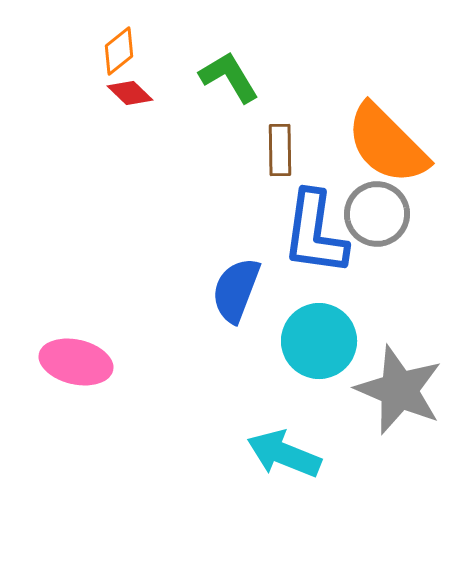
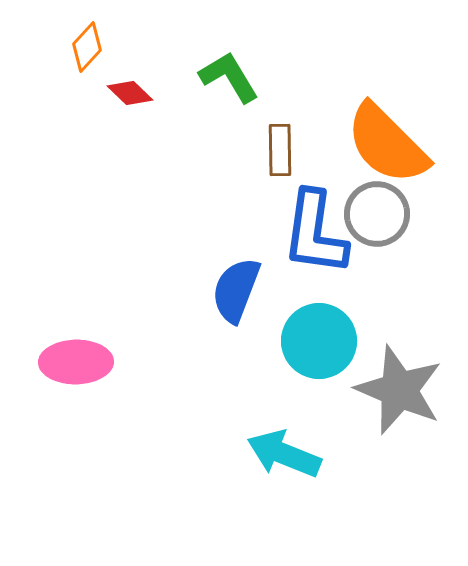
orange diamond: moved 32 px left, 4 px up; rotated 9 degrees counterclockwise
pink ellipse: rotated 14 degrees counterclockwise
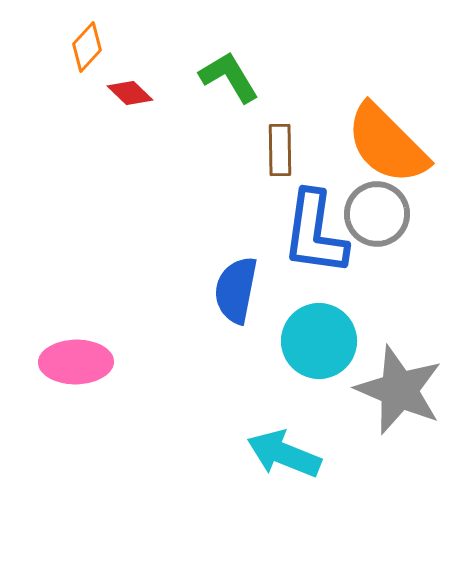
blue semicircle: rotated 10 degrees counterclockwise
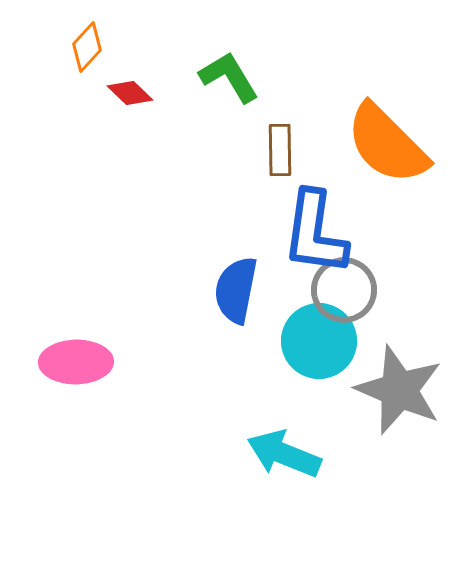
gray circle: moved 33 px left, 76 px down
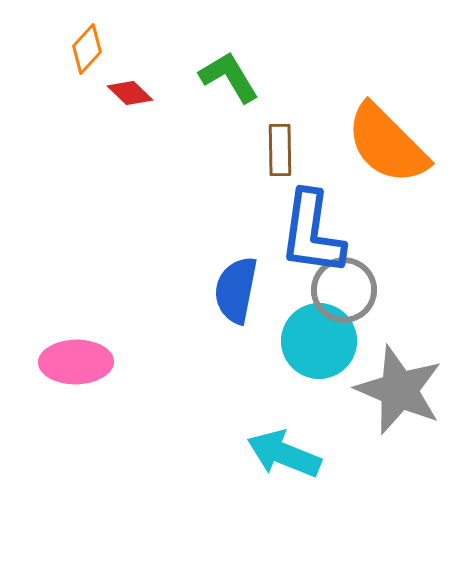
orange diamond: moved 2 px down
blue L-shape: moved 3 px left
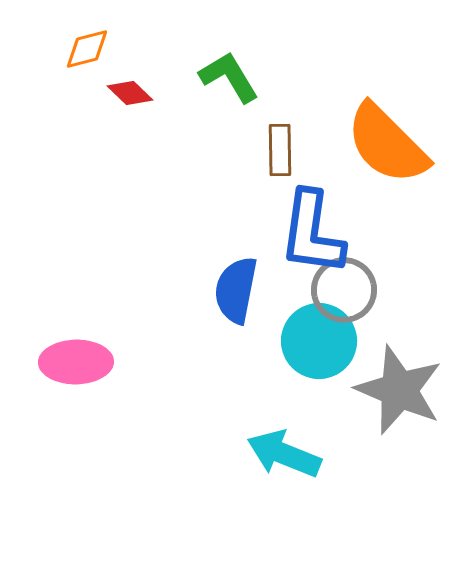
orange diamond: rotated 33 degrees clockwise
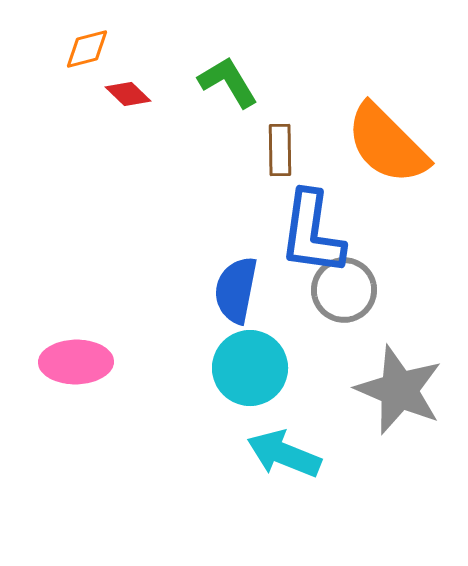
green L-shape: moved 1 px left, 5 px down
red diamond: moved 2 px left, 1 px down
cyan circle: moved 69 px left, 27 px down
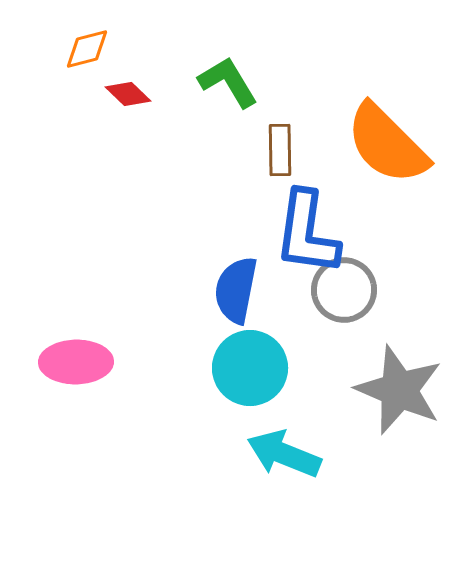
blue L-shape: moved 5 px left
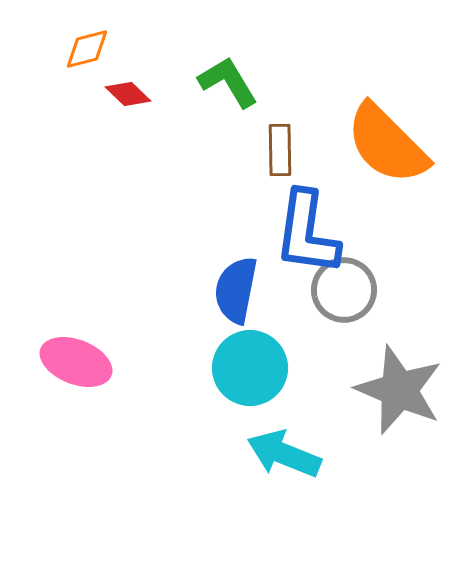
pink ellipse: rotated 22 degrees clockwise
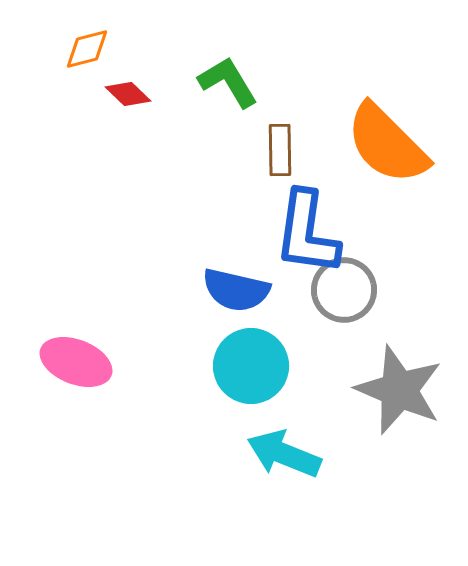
blue semicircle: rotated 88 degrees counterclockwise
cyan circle: moved 1 px right, 2 px up
